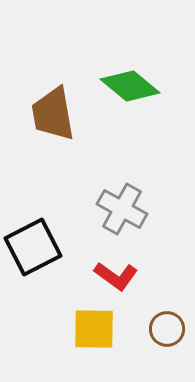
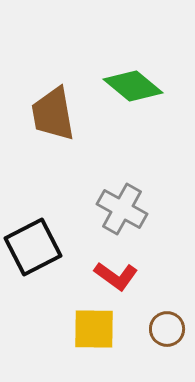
green diamond: moved 3 px right
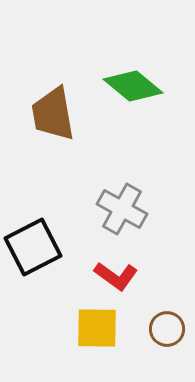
yellow square: moved 3 px right, 1 px up
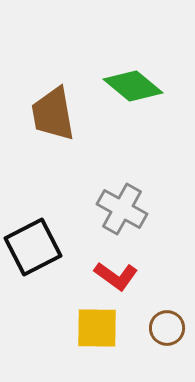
brown circle: moved 1 px up
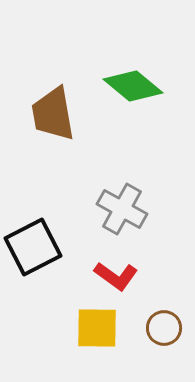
brown circle: moved 3 px left
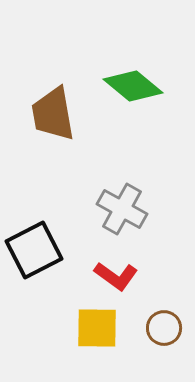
black square: moved 1 px right, 3 px down
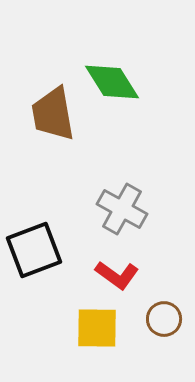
green diamond: moved 21 px left, 4 px up; rotated 18 degrees clockwise
black square: rotated 6 degrees clockwise
red L-shape: moved 1 px right, 1 px up
brown circle: moved 9 px up
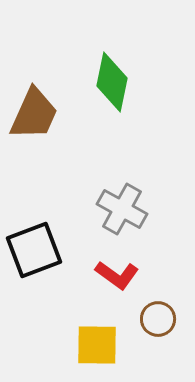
green diamond: rotated 44 degrees clockwise
brown trapezoid: moved 19 px left; rotated 146 degrees counterclockwise
brown circle: moved 6 px left
yellow square: moved 17 px down
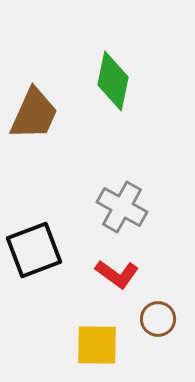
green diamond: moved 1 px right, 1 px up
gray cross: moved 2 px up
red L-shape: moved 1 px up
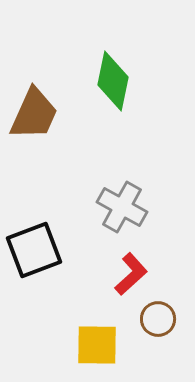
red L-shape: moved 14 px right; rotated 78 degrees counterclockwise
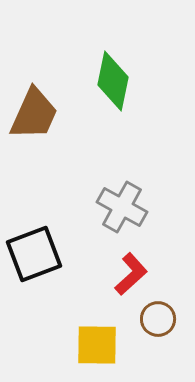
black square: moved 4 px down
